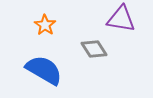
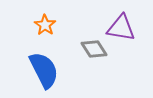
purple triangle: moved 9 px down
blue semicircle: rotated 33 degrees clockwise
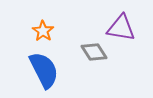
orange star: moved 2 px left, 6 px down
gray diamond: moved 3 px down
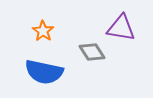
gray diamond: moved 2 px left
blue semicircle: moved 2 px down; rotated 129 degrees clockwise
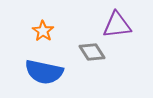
purple triangle: moved 4 px left, 3 px up; rotated 16 degrees counterclockwise
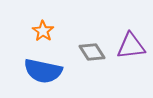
purple triangle: moved 14 px right, 21 px down
blue semicircle: moved 1 px left, 1 px up
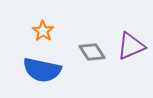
purple triangle: rotated 16 degrees counterclockwise
blue semicircle: moved 1 px left, 1 px up
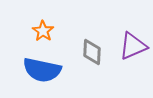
purple triangle: moved 2 px right
gray diamond: rotated 36 degrees clockwise
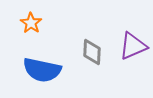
orange star: moved 12 px left, 8 px up
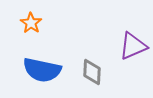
gray diamond: moved 20 px down
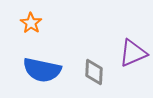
purple triangle: moved 7 px down
gray diamond: moved 2 px right
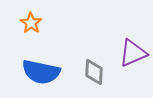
blue semicircle: moved 1 px left, 2 px down
